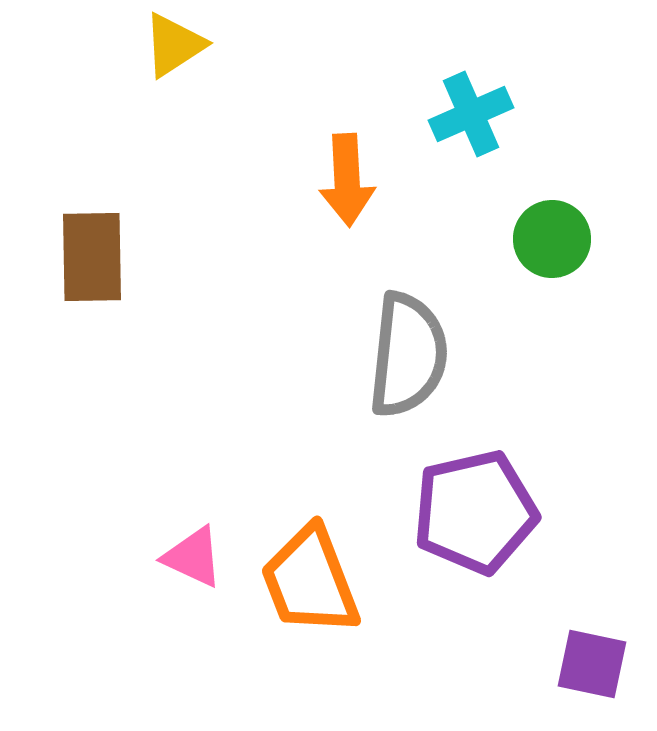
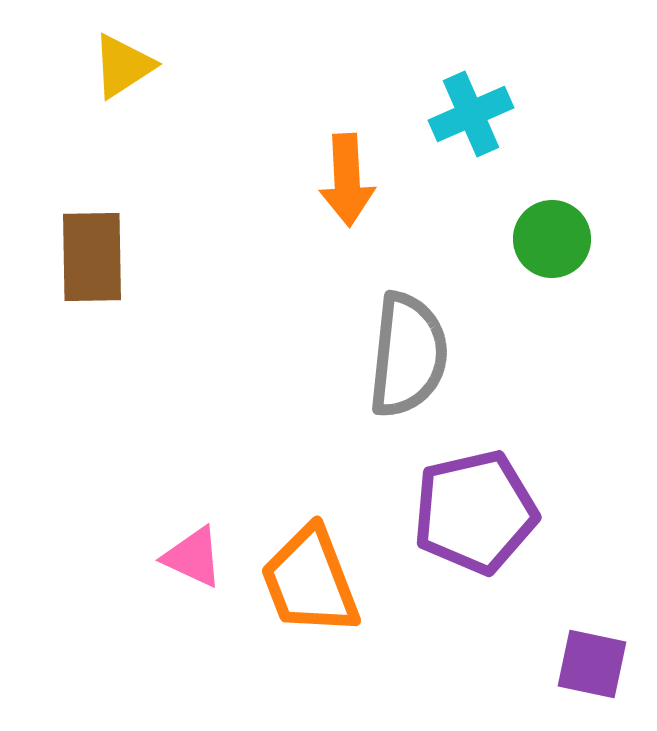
yellow triangle: moved 51 px left, 21 px down
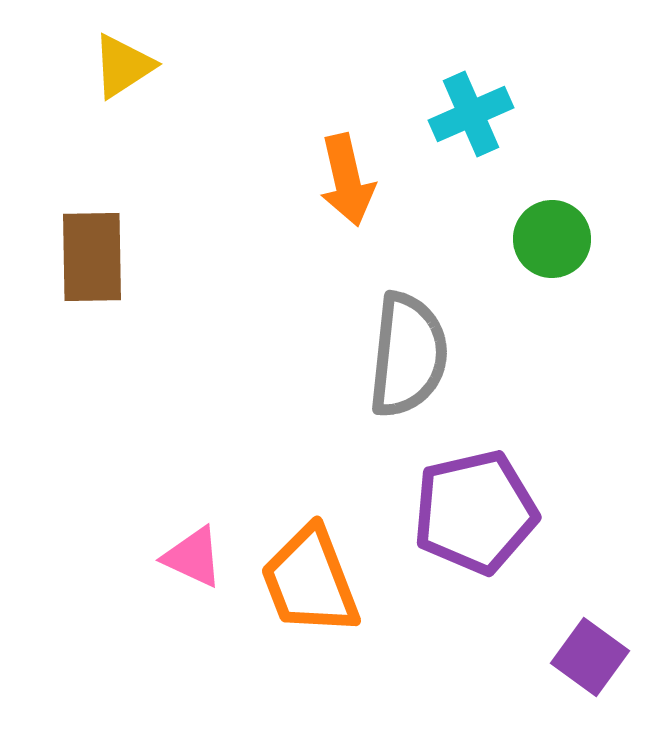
orange arrow: rotated 10 degrees counterclockwise
purple square: moved 2 px left, 7 px up; rotated 24 degrees clockwise
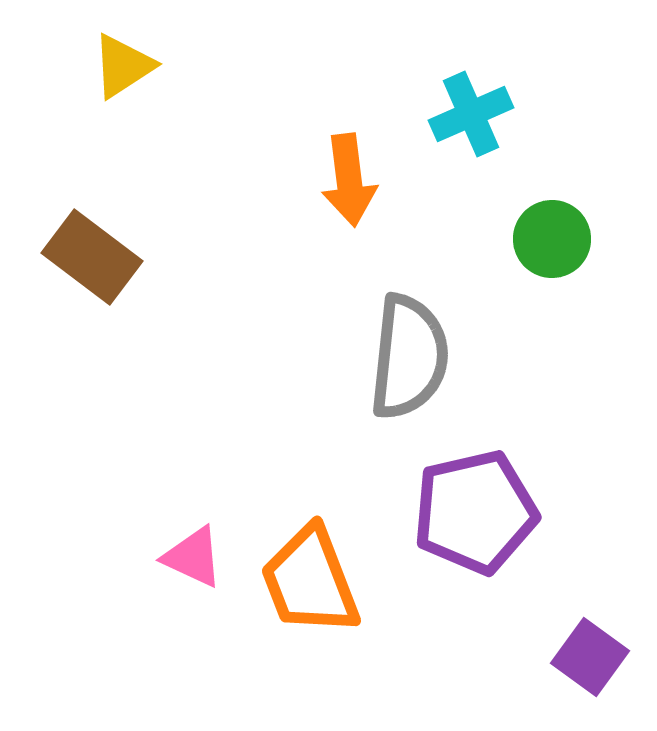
orange arrow: moved 2 px right; rotated 6 degrees clockwise
brown rectangle: rotated 52 degrees counterclockwise
gray semicircle: moved 1 px right, 2 px down
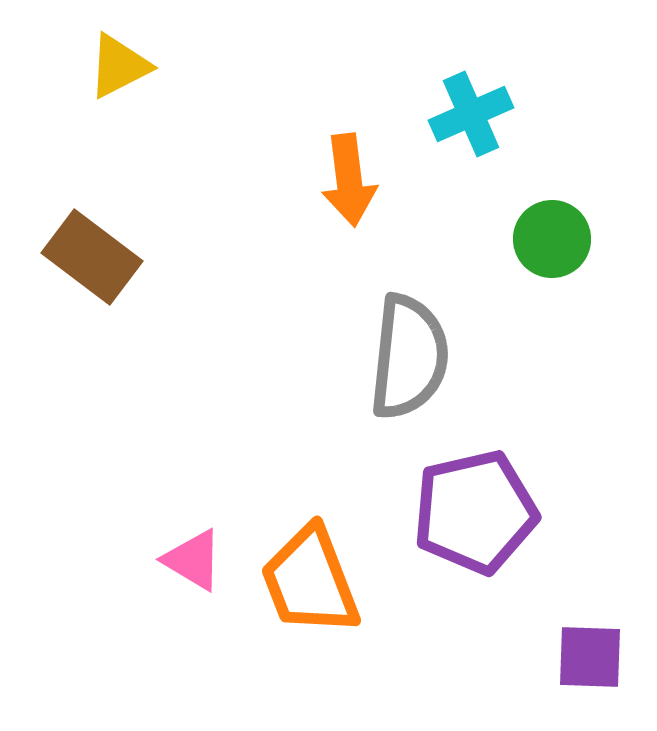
yellow triangle: moved 4 px left; rotated 6 degrees clockwise
pink triangle: moved 3 px down; rotated 6 degrees clockwise
purple square: rotated 34 degrees counterclockwise
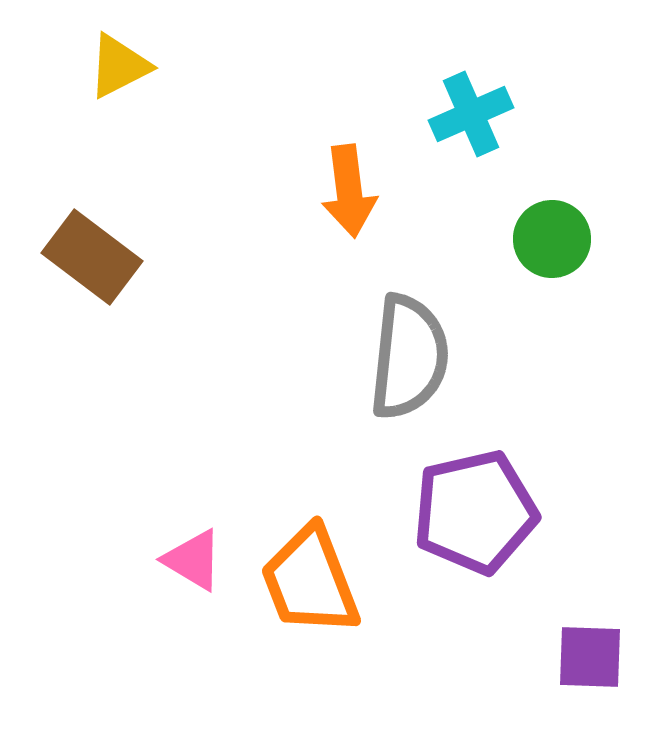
orange arrow: moved 11 px down
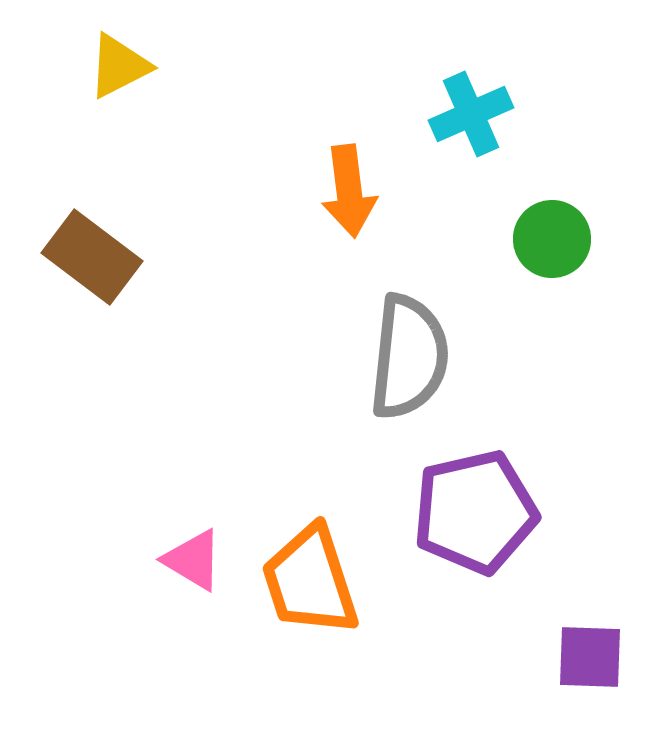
orange trapezoid: rotated 3 degrees clockwise
